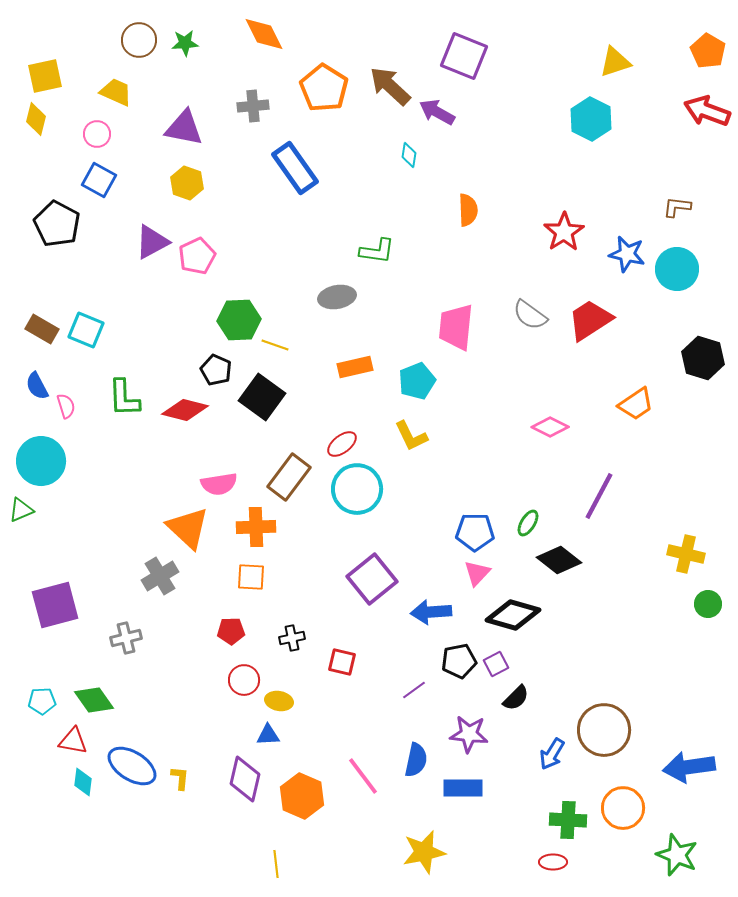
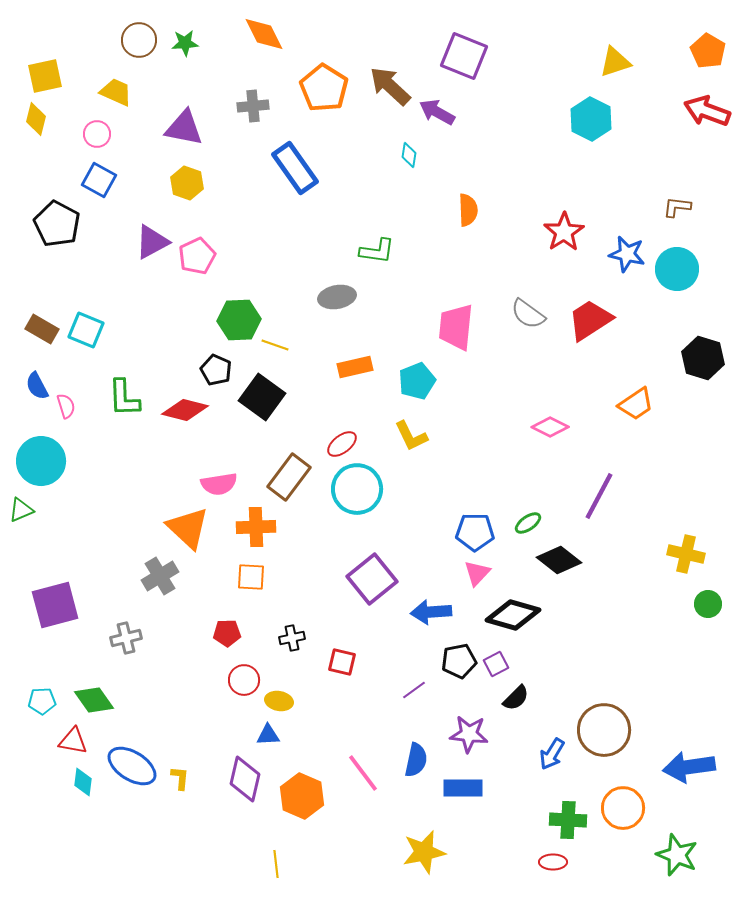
gray semicircle at (530, 315): moved 2 px left, 1 px up
green ellipse at (528, 523): rotated 24 degrees clockwise
red pentagon at (231, 631): moved 4 px left, 2 px down
pink line at (363, 776): moved 3 px up
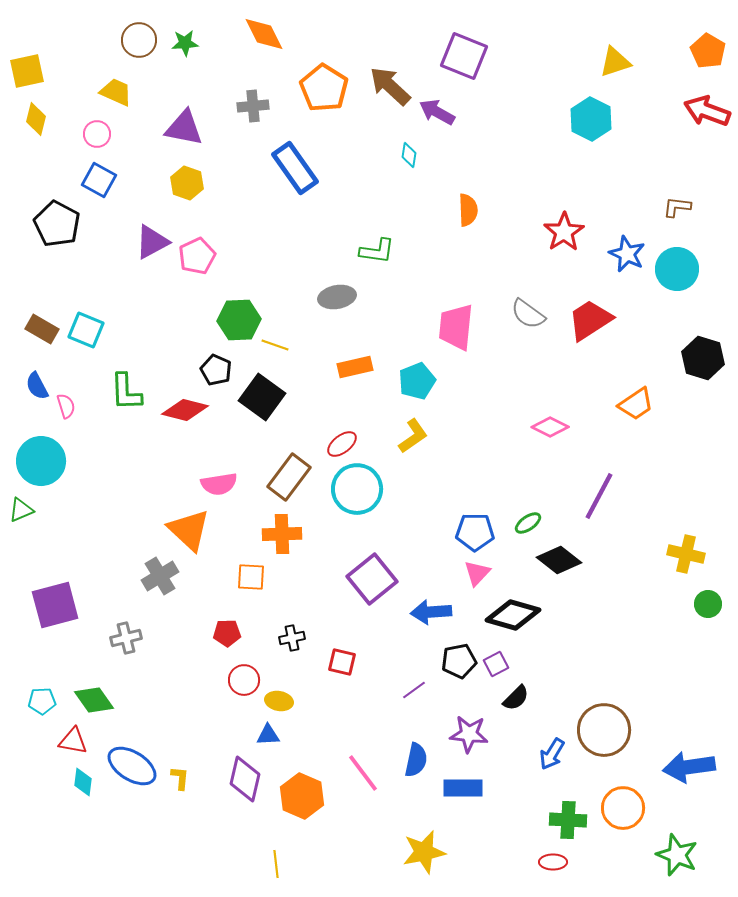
yellow square at (45, 76): moved 18 px left, 5 px up
blue star at (627, 254): rotated 12 degrees clockwise
green L-shape at (124, 398): moved 2 px right, 6 px up
yellow L-shape at (411, 436): moved 2 px right; rotated 99 degrees counterclockwise
orange cross at (256, 527): moved 26 px right, 7 px down
orange triangle at (188, 528): moved 1 px right, 2 px down
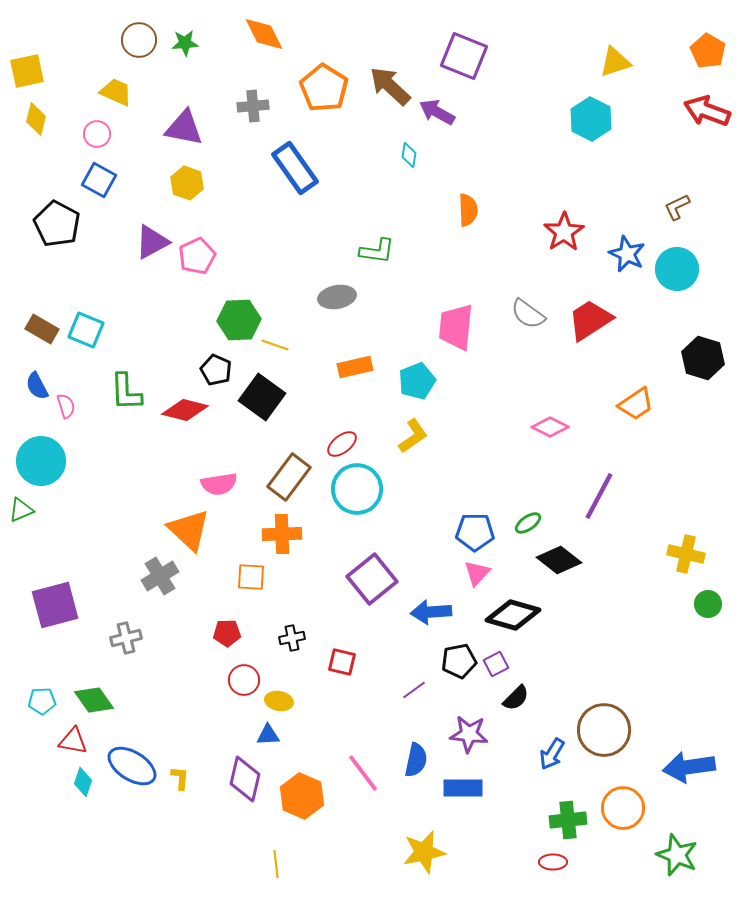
brown L-shape at (677, 207): rotated 32 degrees counterclockwise
cyan diamond at (83, 782): rotated 12 degrees clockwise
green cross at (568, 820): rotated 9 degrees counterclockwise
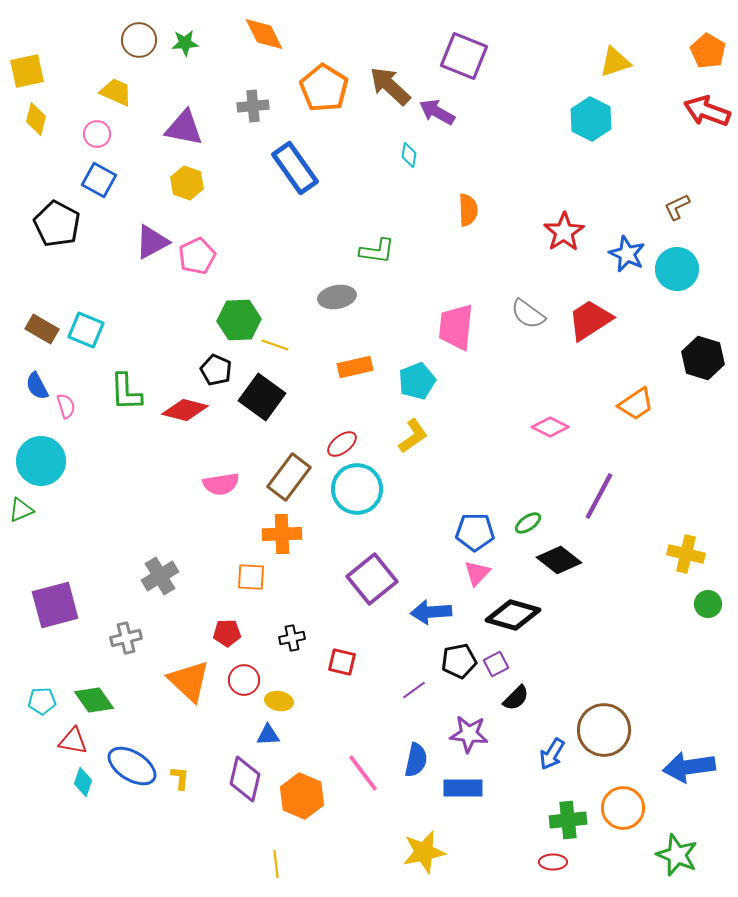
pink semicircle at (219, 484): moved 2 px right
orange triangle at (189, 530): moved 151 px down
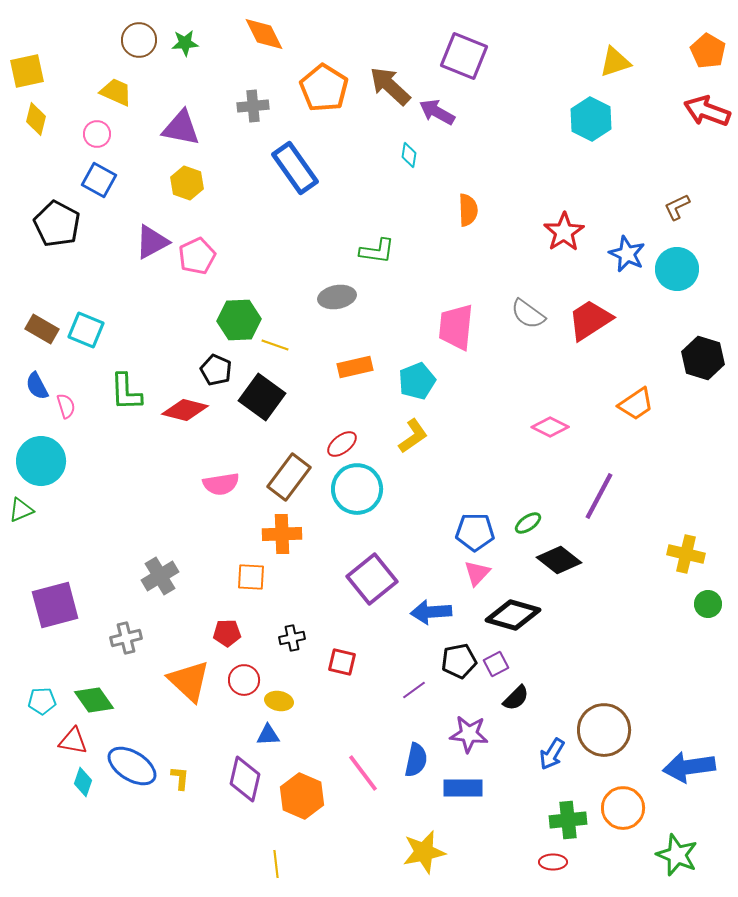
purple triangle at (184, 128): moved 3 px left
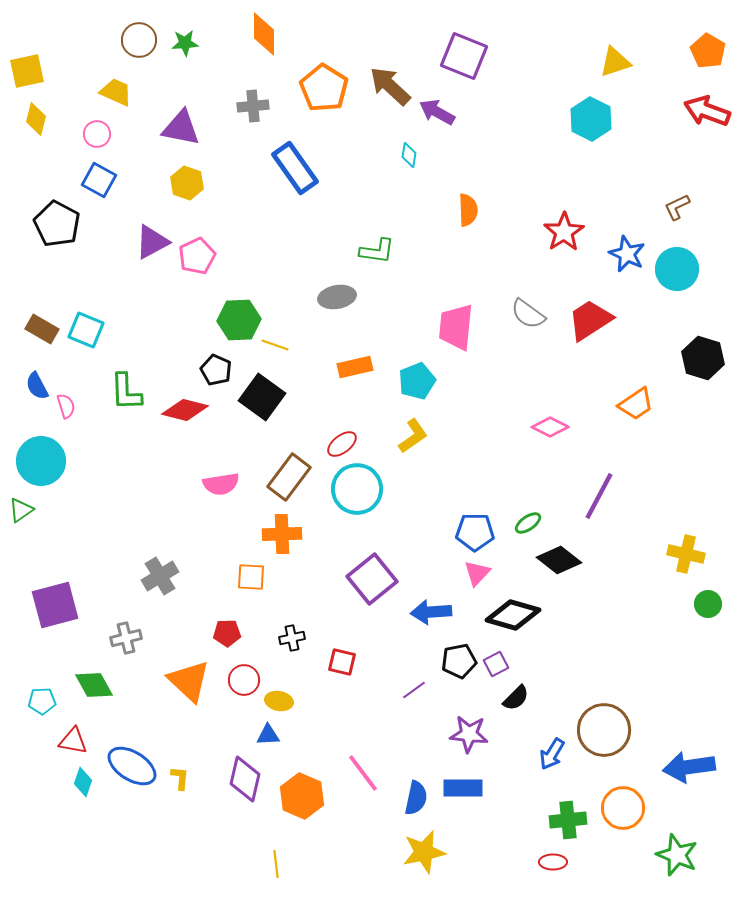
orange diamond at (264, 34): rotated 27 degrees clockwise
green triangle at (21, 510): rotated 12 degrees counterclockwise
green diamond at (94, 700): moved 15 px up; rotated 6 degrees clockwise
blue semicircle at (416, 760): moved 38 px down
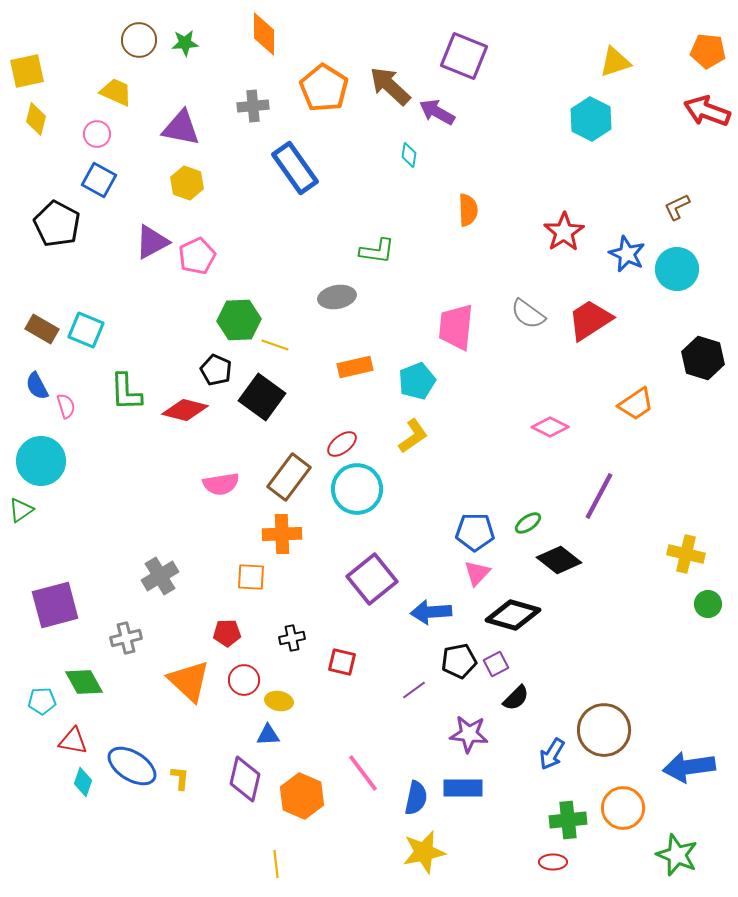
orange pentagon at (708, 51): rotated 24 degrees counterclockwise
green diamond at (94, 685): moved 10 px left, 3 px up
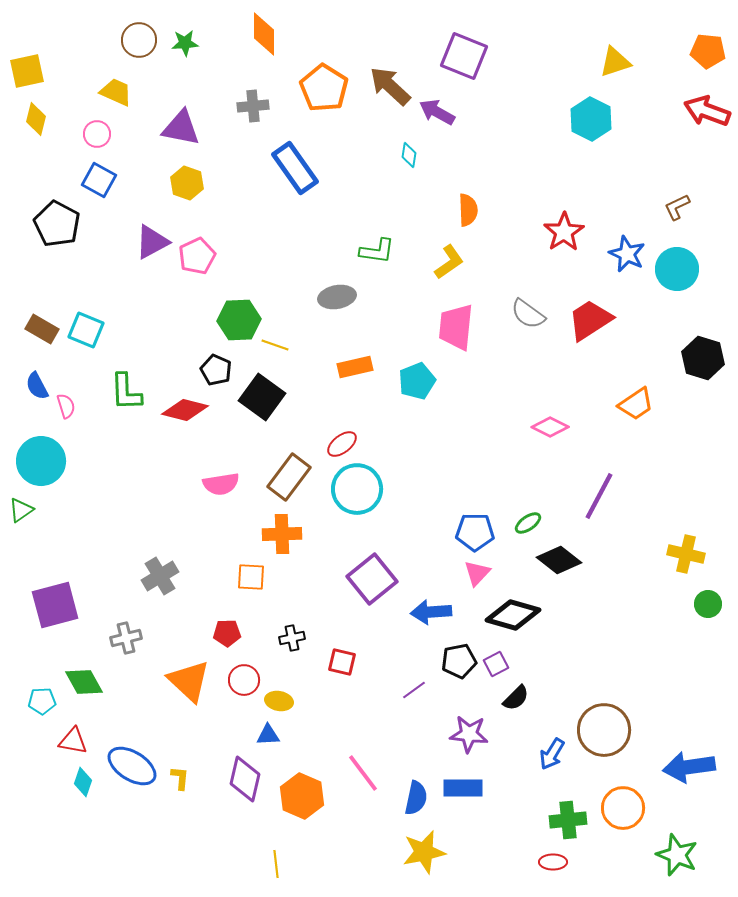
yellow L-shape at (413, 436): moved 36 px right, 174 px up
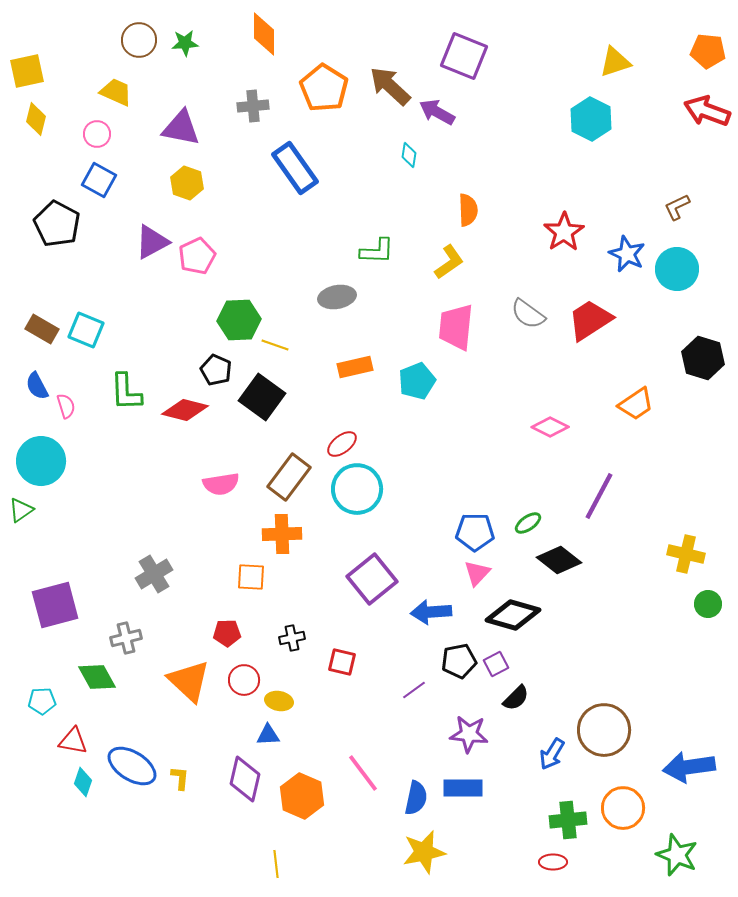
green L-shape at (377, 251): rotated 6 degrees counterclockwise
gray cross at (160, 576): moved 6 px left, 2 px up
green diamond at (84, 682): moved 13 px right, 5 px up
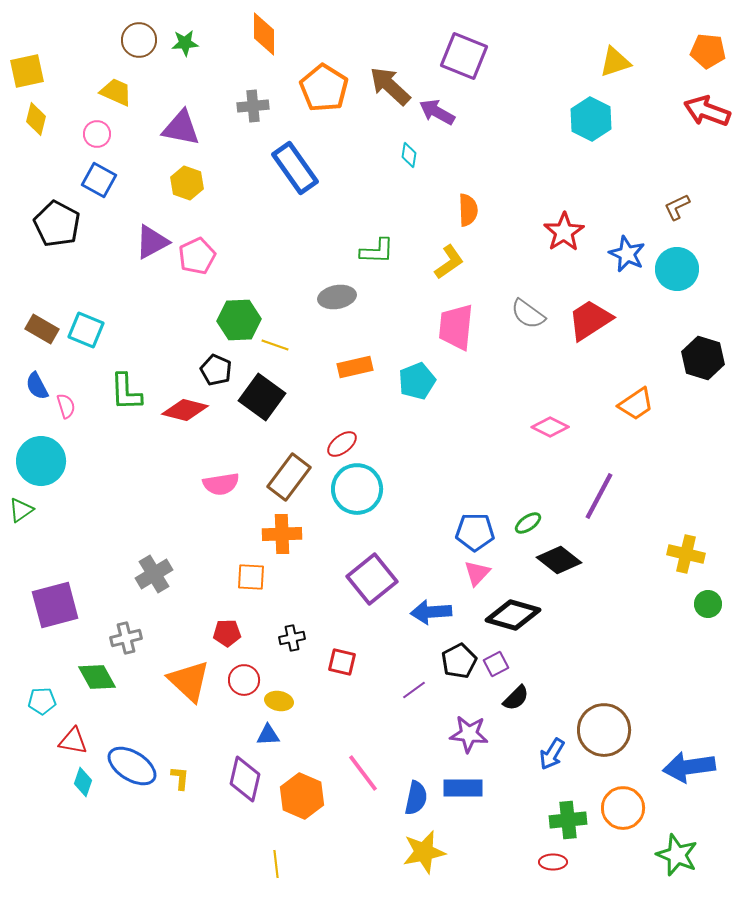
black pentagon at (459, 661): rotated 16 degrees counterclockwise
